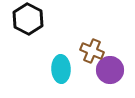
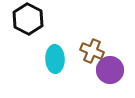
cyan ellipse: moved 6 px left, 10 px up
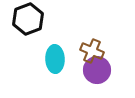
black hexagon: rotated 12 degrees clockwise
purple circle: moved 13 px left
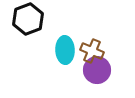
cyan ellipse: moved 10 px right, 9 px up
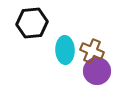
black hexagon: moved 4 px right, 4 px down; rotated 16 degrees clockwise
purple circle: moved 1 px down
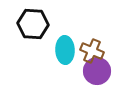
black hexagon: moved 1 px right, 1 px down; rotated 8 degrees clockwise
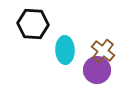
brown cross: moved 11 px right; rotated 15 degrees clockwise
purple circle: moved 1 px up
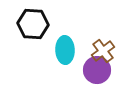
brown cross: rotated 15 degrees clockwise
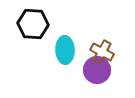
brown cross: moved 1 px left, 1 px down; rotated 25 degrees counterclockwise
